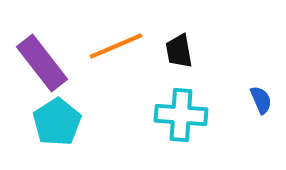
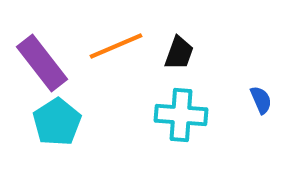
black trapezoid: moved 2 px down; rotated 150 degrees counterclockwise
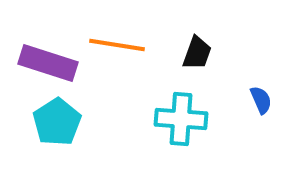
orange line: moved 1 px right, 1 px up; rotated 32 degrees clockwise
black trapezoid: moved 18 px right
purple rectangle: moved 6 px right; rotated 34 degrees counterclockwise
cyan cross: moved 4 px down
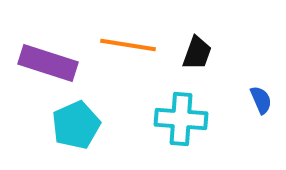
orange line: moved 11 px right
cyan pentagon: moved 19 px right, 3 px down; rotated 9 degrees clockwise
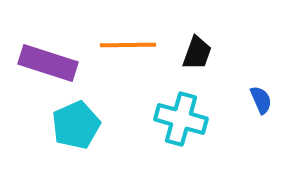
orange line: rotated 10 degrees counterclockwise
cyan cross: rotated 12 degrees clockwise
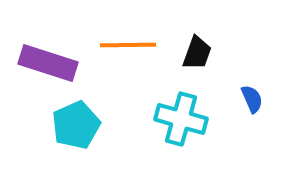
blue semicircle: moved 9 px left, 1 px up
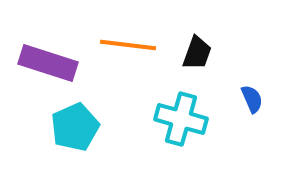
orange line: rotated 8 degrees clockwise
cyan pentagon: moved 1 px left, 2 px down
